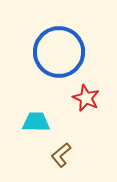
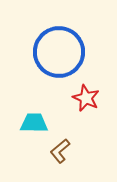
cyan trapezoid: moved 2 px left, 1 px down
brown L-shape: moved 1 px left, 4 px up
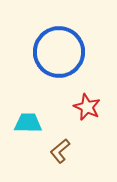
red star: moved 1 px right, 9 px down
cyan trapezoid: moved 6 px left
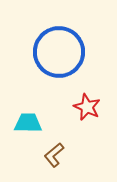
brown L-shape: moved 6 px left, 4 px down
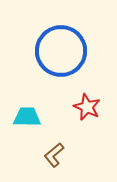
blue circle: moved 2 px right, 1 px up
cyan trapezoid: moved 1 px left, 6 px up
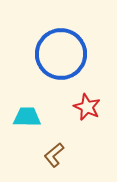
blue circle: moved 3 px down
